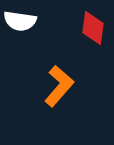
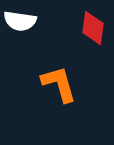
orange L-shape: moved 2 px up; rotated 57 degrees counterclockwise
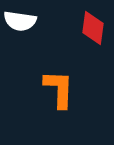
orange L-shape: moved 5 px down; rotated 18 degrees clockwise
